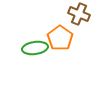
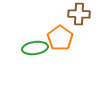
brown cross: rotated 20 degrees counterclockwise
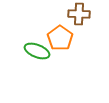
green ellipse: moved 2 px right, 3 px down; rotated 30 degrees clockwise
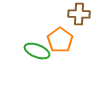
orange pentagon: moved 2 px down
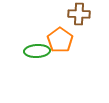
green ellipse: rotated 25 degrees counterclockwise
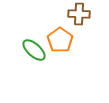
green ellipse: moved 3 px left, 1 px up; rotated 45 degrees clockwise
